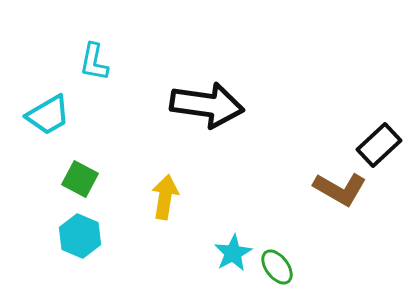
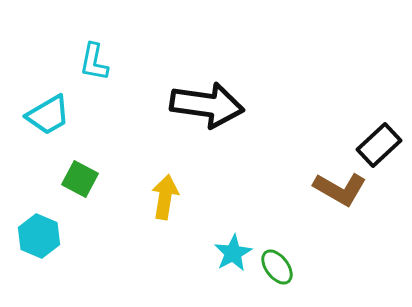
cyan hexagon: moved 41 px left
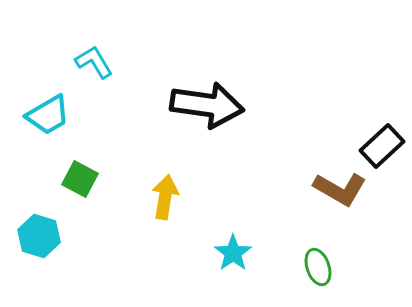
cyan L-shape: rotated 138 degrees clockwise
black rectangle: moved 3 px right, 1 px down
cyan hexagon: rotated 6 degrees counterclockwise
cyan star: rotated 6 degrees counterclockwise
green ellipse: moved 41 px right; rotated 18 degrees clockwise
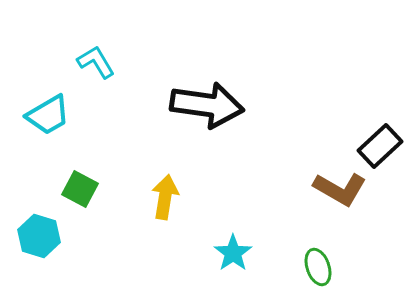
cyan L-shape: moved 2 px right
black rectangle: moved 2 px left
green square: moved 10 px down
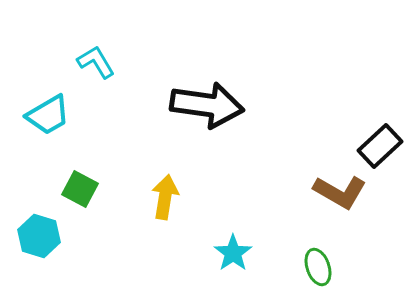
brown L-shape: moved 3 px down
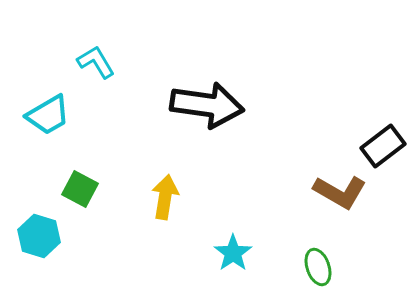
black rectangle: moved 3 px right; rotated 6 degrees clockwise
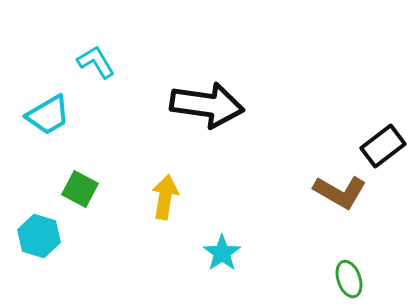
cyan star: moved 11 px left
green ellipse: moved 31 px right, 12 px down
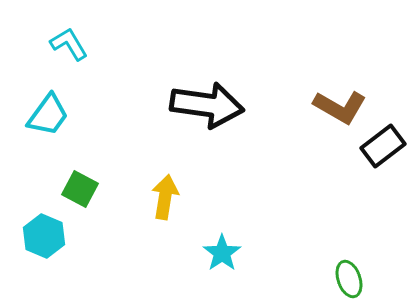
cyan L-shape: moved 27 px left, 18 px up
cyan trapezoid: rotated 24 degrees counterclockwise
brown L-shape: moved 85 px up
cyan hexagon: moved 5 px right; rotated 6 degrees clockwise
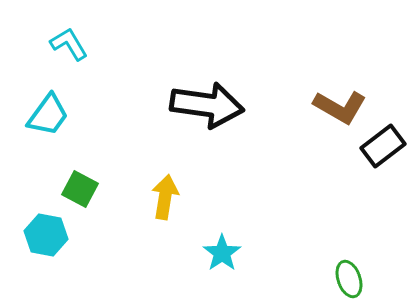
cyan hexagon: moved 2 px right, 1 px up; rotated 12 degrees counterclockwise
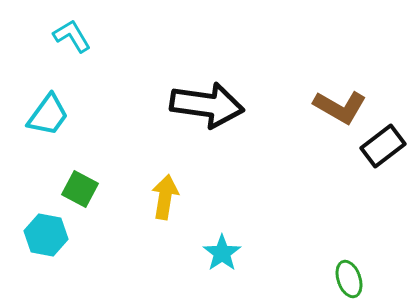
cyan L-shape: moved 3 px right, 8 px up
